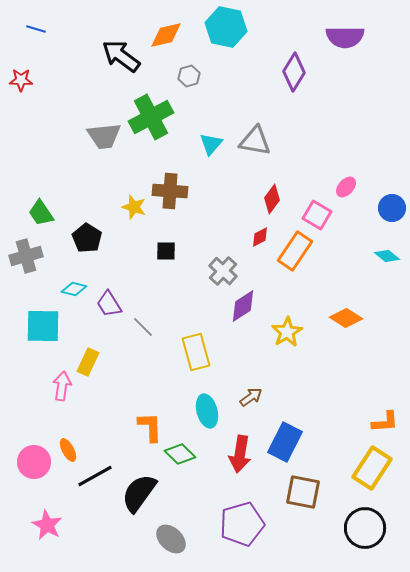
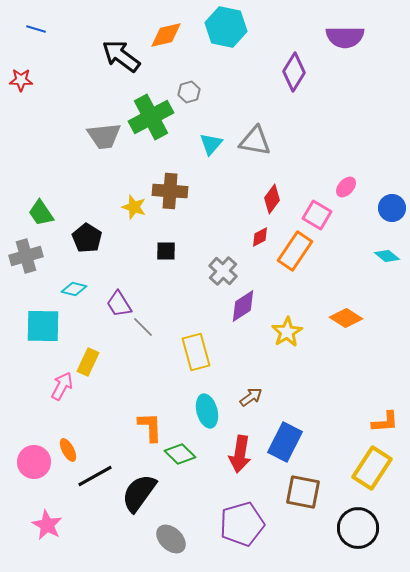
gray hexagon at (189, 76): moved 16 px down
purple trapezoid at (109, 304): moved 10 px right
pink arrow at (62, 386): rotated 20 degrees clockwise
black circle at (365, 528): moved 7 px left
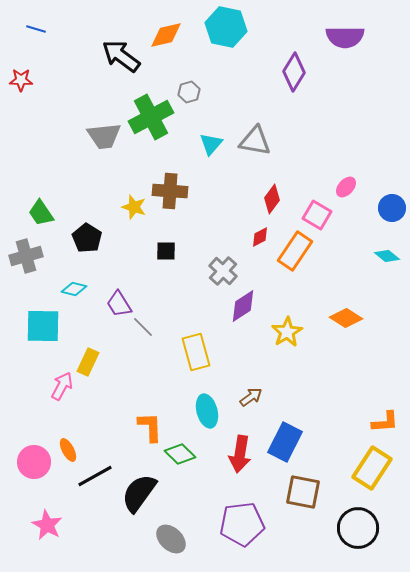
purple pentagon at (242, 524): rotated 9 degrees clockwise
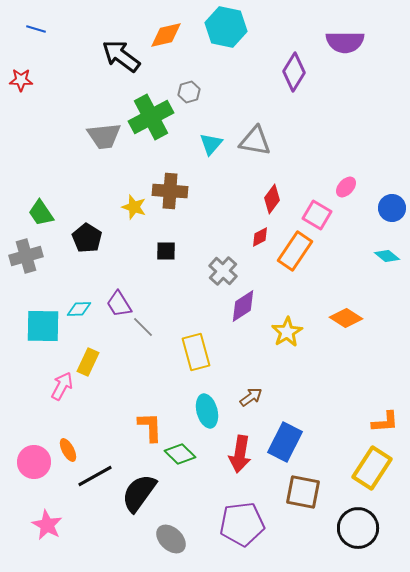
purple semicircle at (345, 37): moved 5 px down
cyan diamond at (74, 289): moved 5 px right, 20 px down; rotated 15 degrees counterclockwise
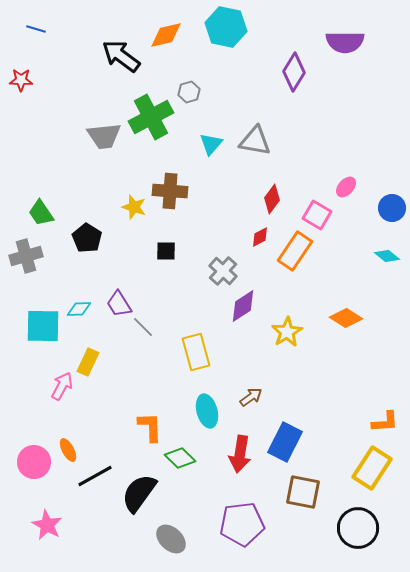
green diamond at (180, 454): moved 4 px down
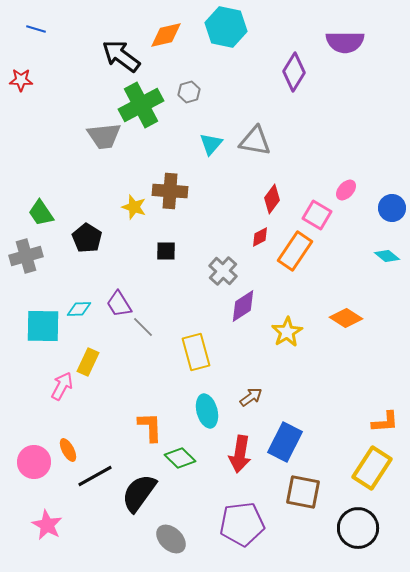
green cross at (151, 117): moved 10 px left, 12 px up
pink ellipse at (346, 187): moved 3 px down
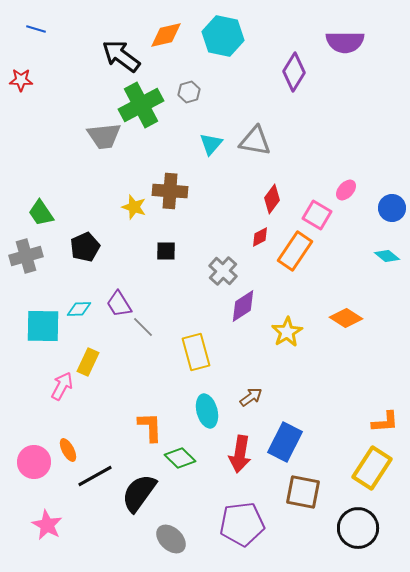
cyan hexagon at (226, 27): moved 3 px left, 9 px down
black pentagon at (87, 238): moved 2 px left, 9 px down; rotated 16 degrees clockwise
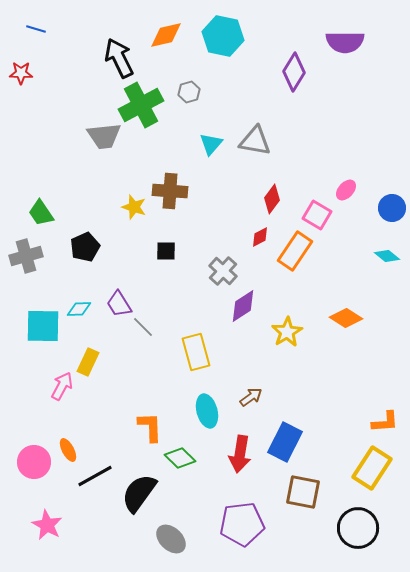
black arrow at (121, 56): moved 2 px left, 2 px down; rotated 27 degrees clockwise
red star at (21, 80): moved 7 px up
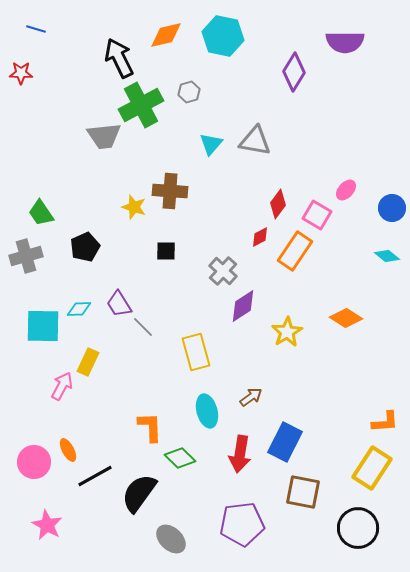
red diamond at (272, 199): moved 6 px right, 5 px down
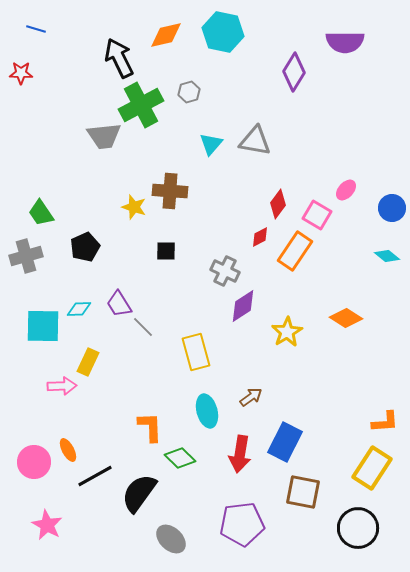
cyan hexagon at (223, 36): moved 4 px up
gray cross at (223, 271): moved 2 px right; rotated 16 degrees counterclockwise
pink arrow at (62, 386): rotated 60 degrees clockwise
